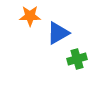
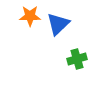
blue triangle: moved 9 px up; rotated 15 degrees counterclockwise
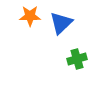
blue triangle: moved 3 px right, 1 px up
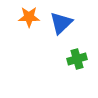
orange star: moved 1 px left, 1 px down
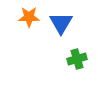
blue triangle: rotated 15 degrees counterclockwise
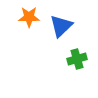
blue triangle: moved 3 px down; rotated 15 degrees clockwise
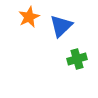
orange star: rotated 25 degrees counterclockwise
